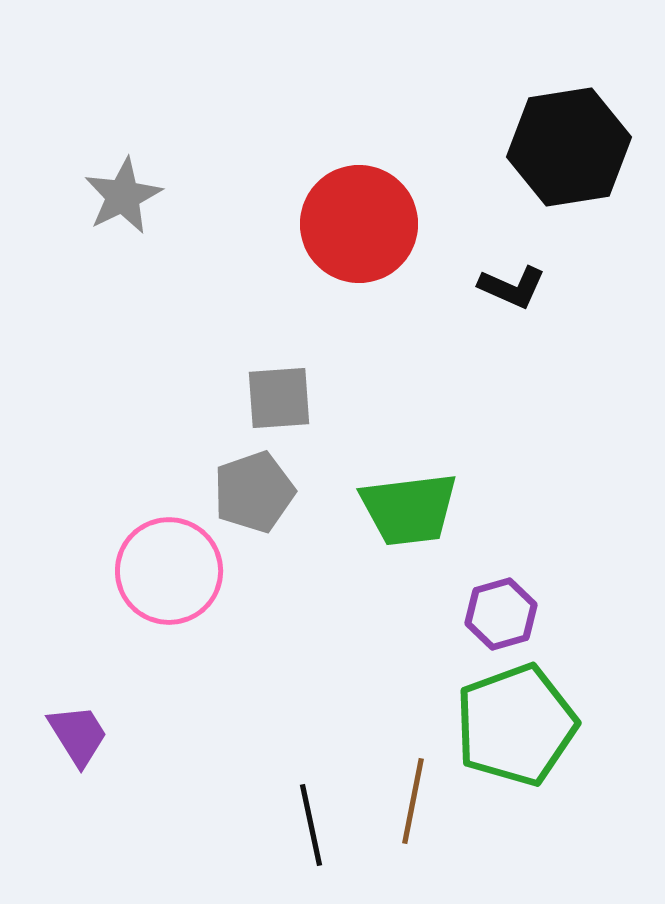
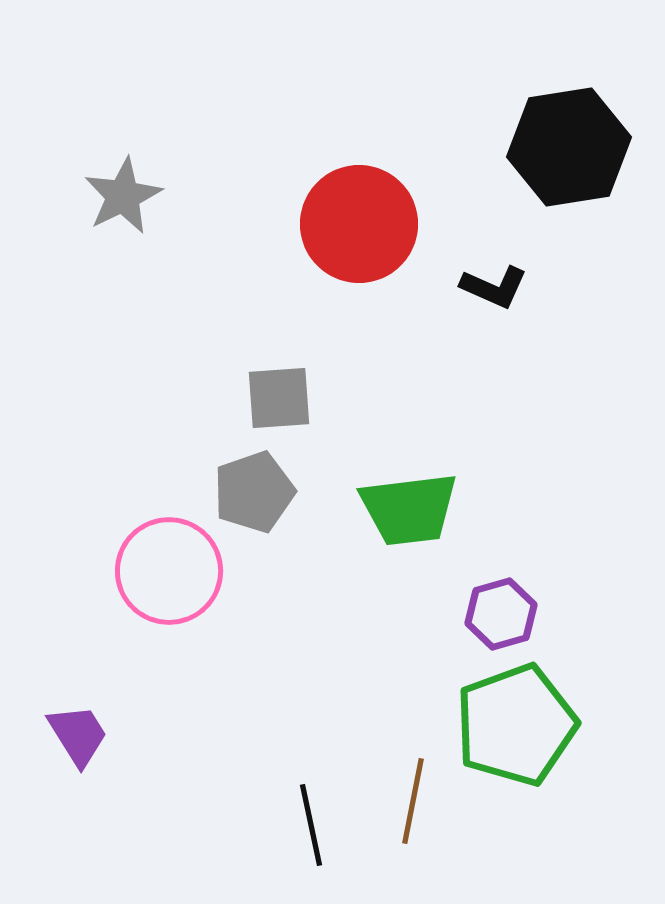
black L-shape: moved 18 px left
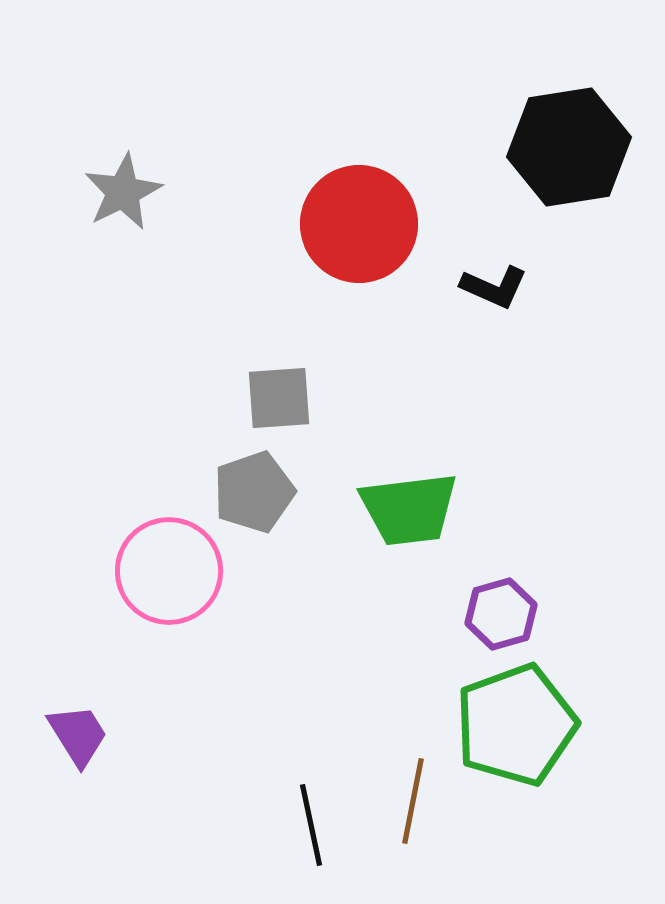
gray star: moved 4 px up
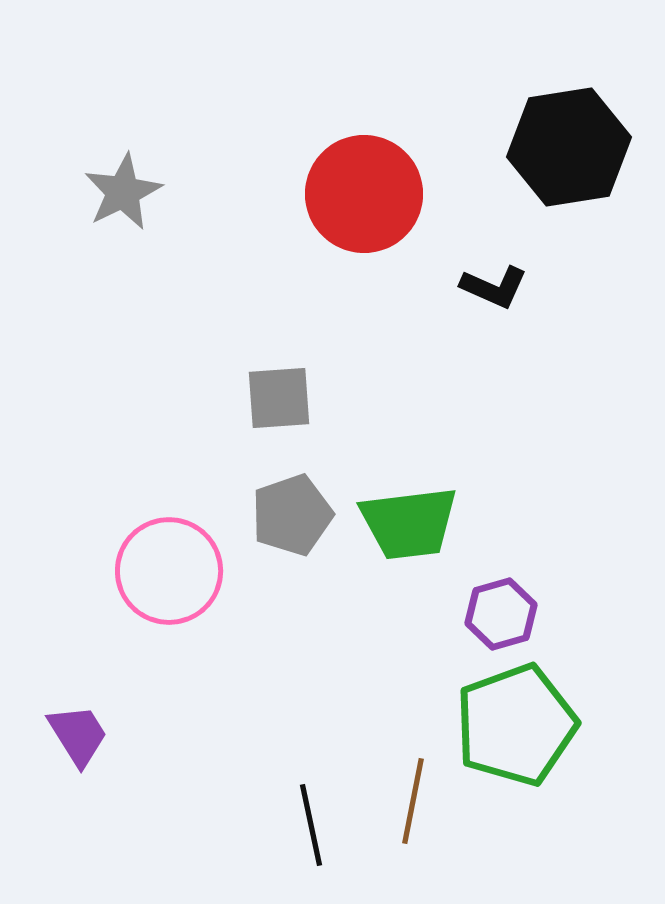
red circle: moved 5 px right, 30 px up
gray pentagon: moved 38 px right, 23 px down
green trapezoid: moved 14 px down
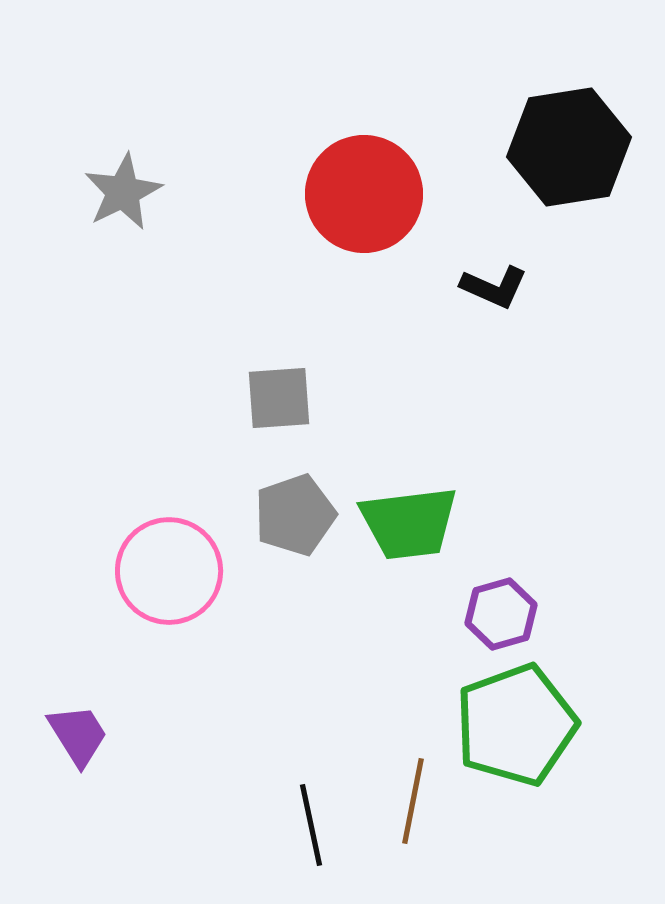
gray pentagon: moved 3 px right
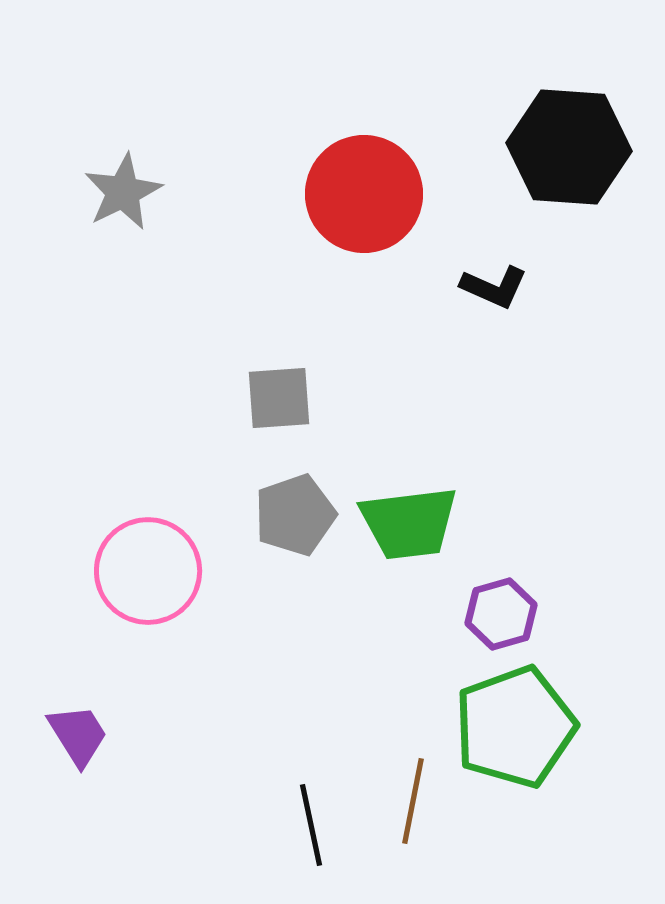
black hexagon: rotated 13 degrees clockwise
pink circle: moved 21 px left
green pentagon: moved 1 px left, 2 px down
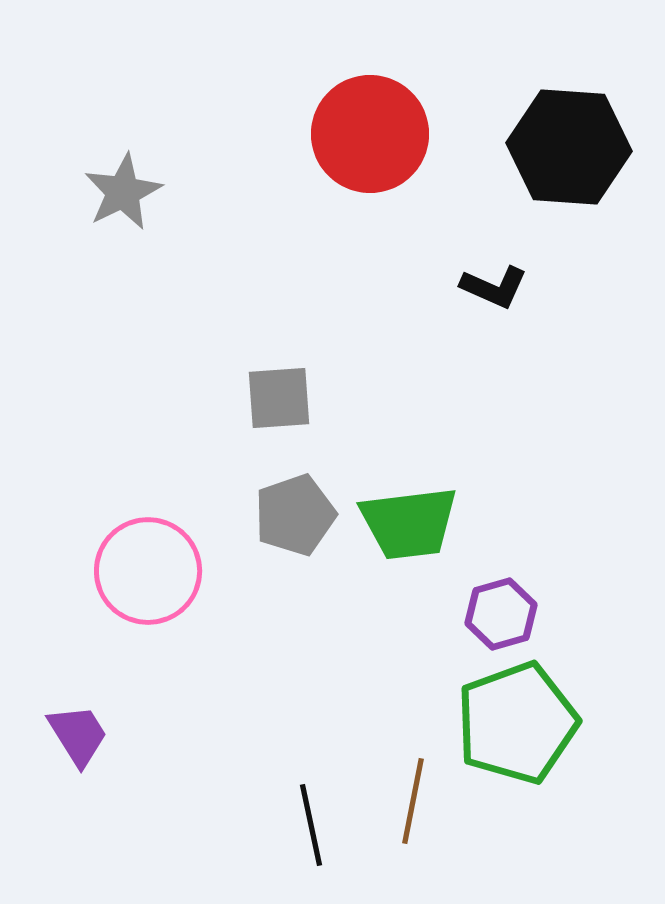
red circle: moved 6 px right, 60 px up
green pentagon: moved 2 px right, 4 px up
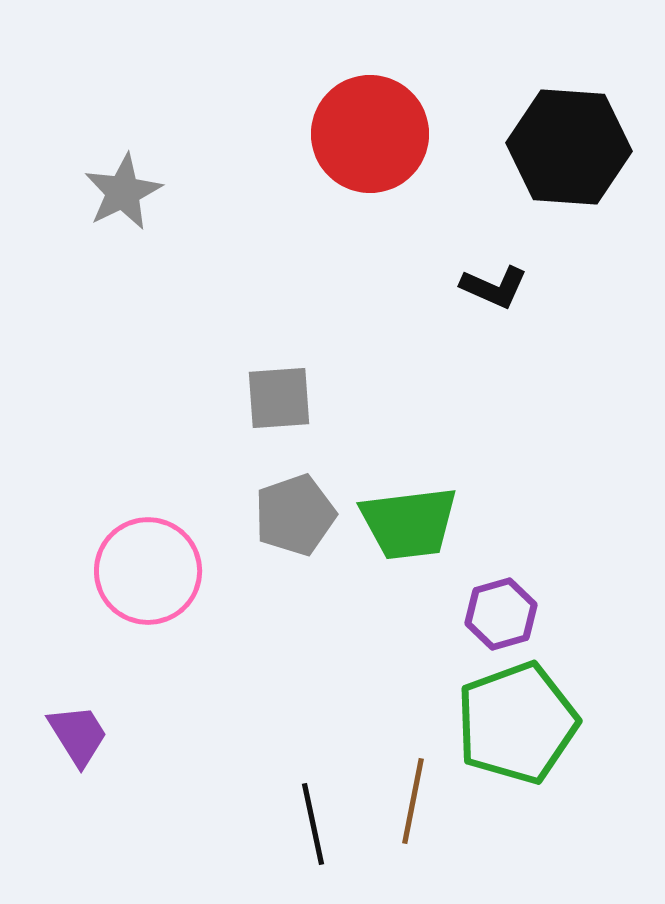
black line: moved 2 px right, 1 px up
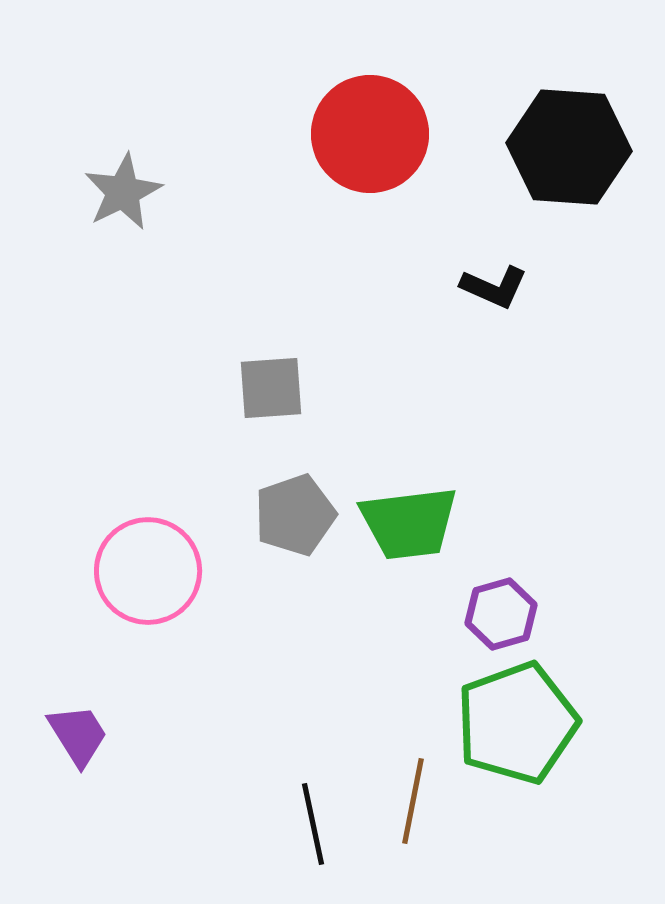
gray square: moved 8 px left, 10 px up
